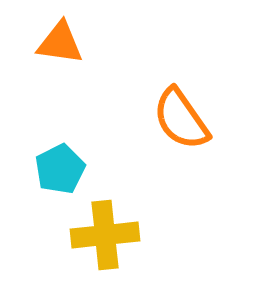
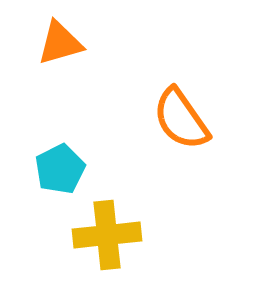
orange triangle: rotated 24 degrees counterclockwise
yellow cross: moved 2 px right
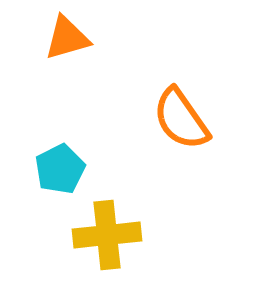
orange triangle: moved 7 px right, 5 px up
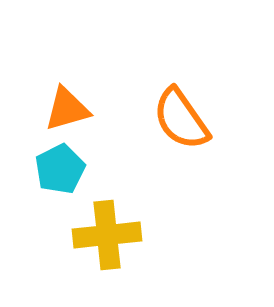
orange triangle: moved 71 px down
